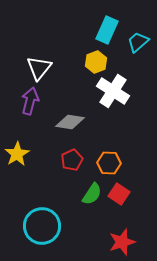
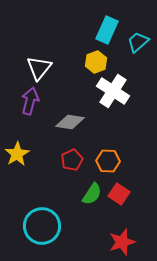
orange hexagon: moved 1 px left, 2 px up
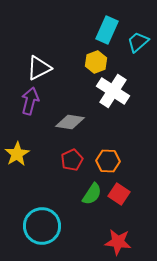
white triangle: rotated 24 degrees clockwise
red star: moved 4 px left; rotated 24 degrees clockwise
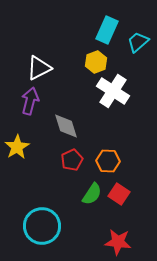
gray diamond: moved 4 px left, 4 px down; rotated 64 degrees clockwise
yellow star: moved 7 px up
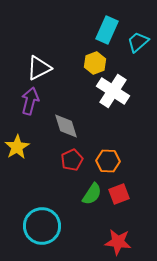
yellow hexagon: moved 1 px left, 1 px down
red square: rotated 35 degrees clockwise
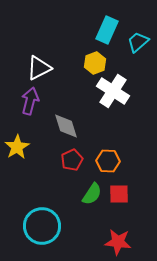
red square: rotated 20 degrees clockwise
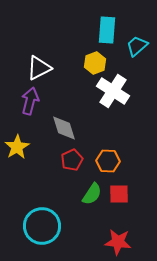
cyan rectangle: rotated 20 degrees counterclockwise
cyan trapezoid: moved 1 px left, 4 px down
gray diamond: moved 2 px left, 2 px down
